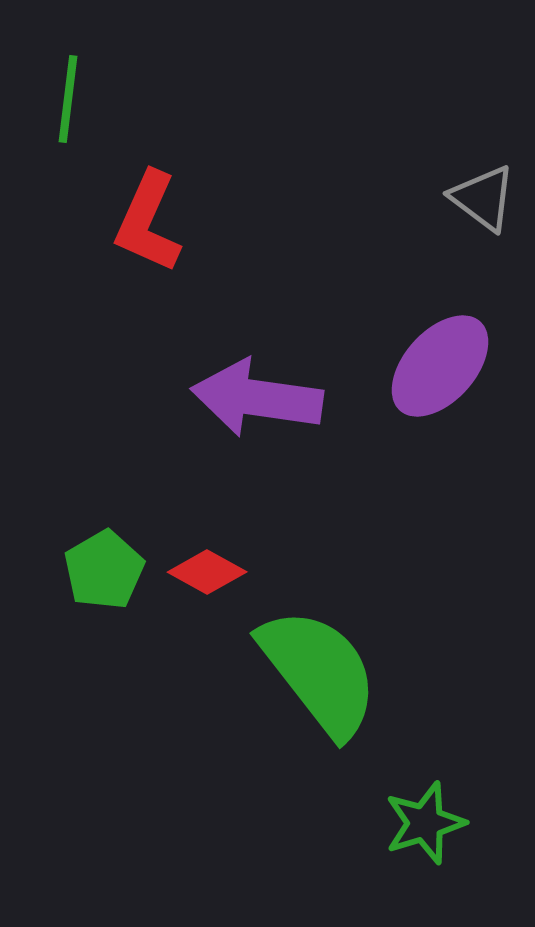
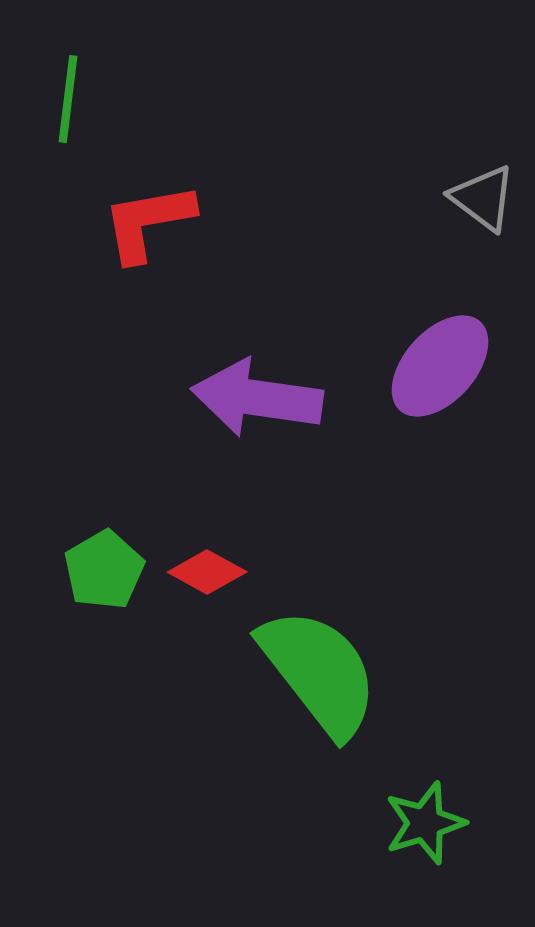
red L-shape: rotated 56 degrees clockwise
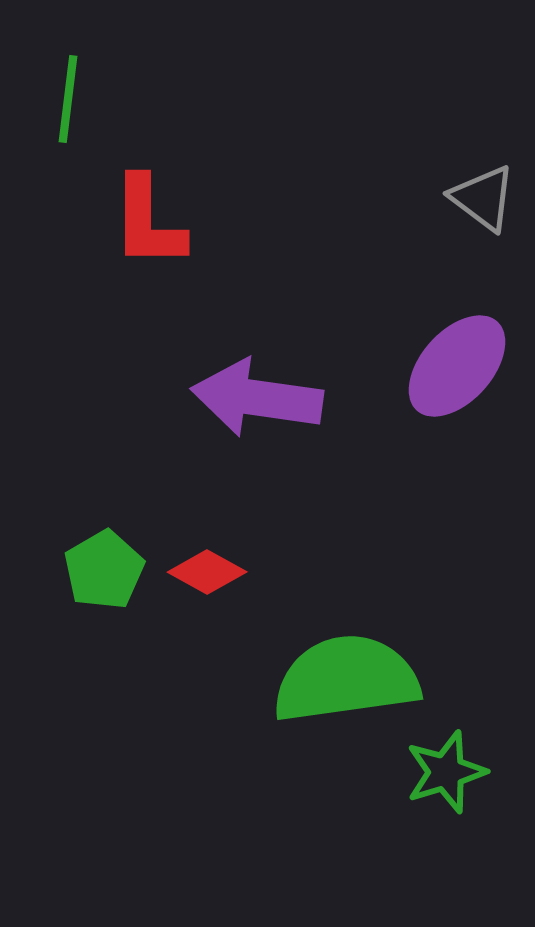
red L-shape: rotated 80 degrees counterclockwise
purple ellipse: moved 17 px right
green semicircle: moved 27 px right, 7 px down; rotated 60 degrees counterclockwise
green star: moved 21 px right, 51 px up
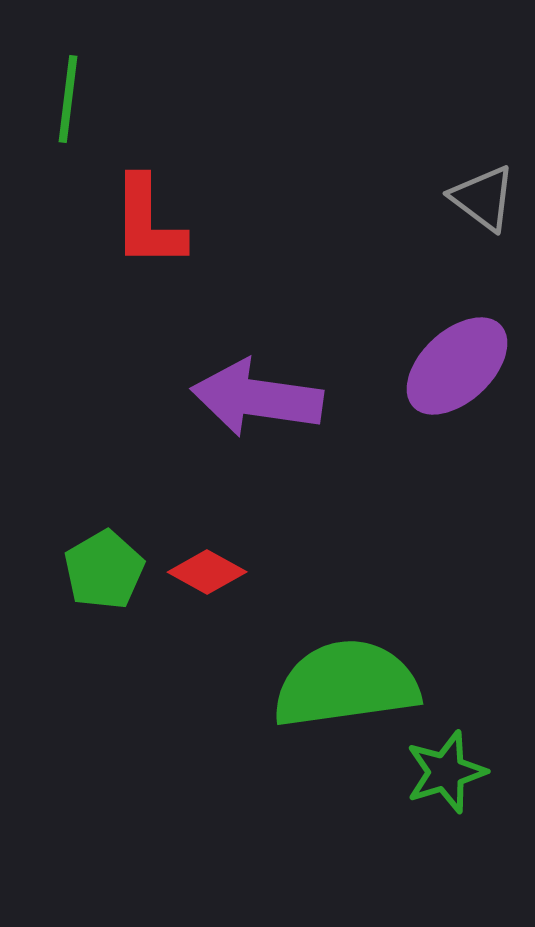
purple ellipse: rotated 5 degrees clockwise
green semicircle: moved 5 px down
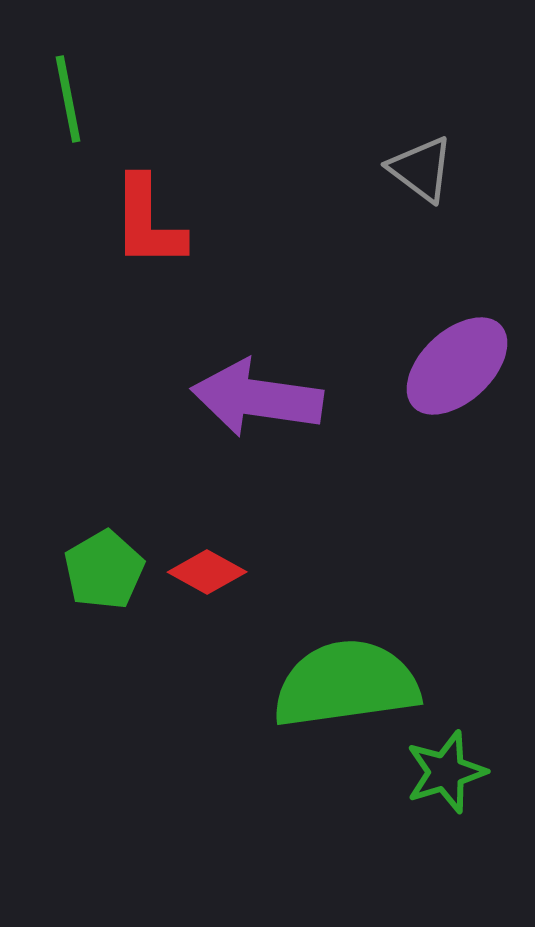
green line: rotated 18 degrees counterclockwise
gray triangle: moved 62 px left, 29 px up
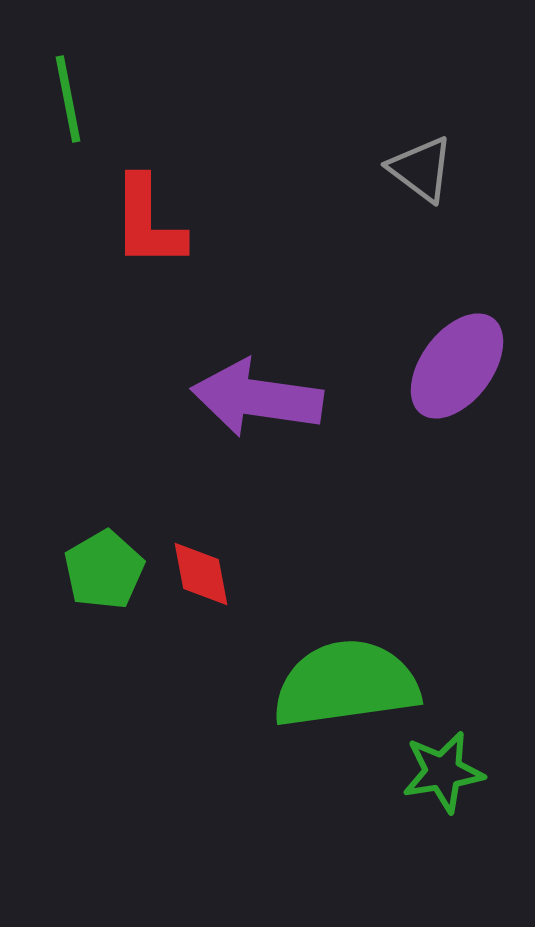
purple ellipse: rotated 10 degrees counterclockwise
red diamond: moved 6 px left, 2 px down; rotated 50 degrees clockwise
green star: moved 3 px left; rotated 8 degrees clockwise
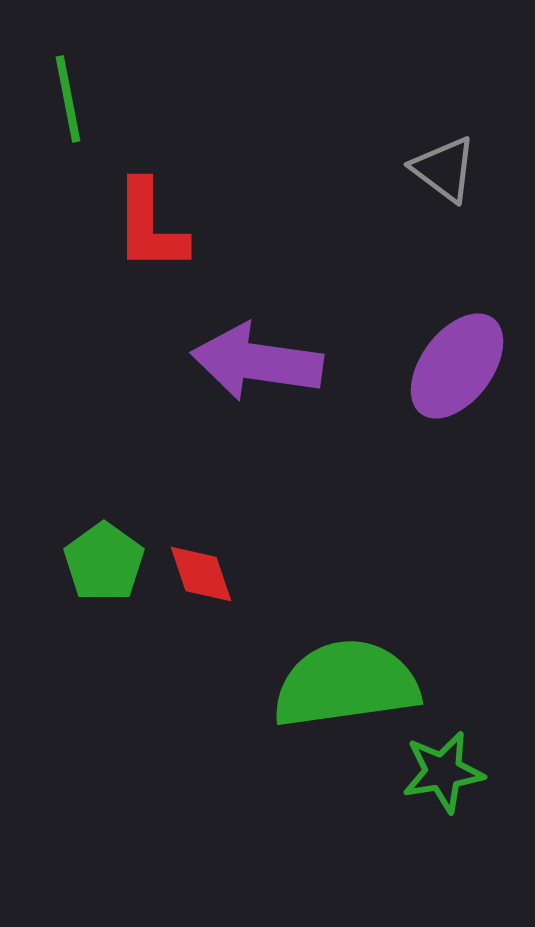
gray triangle: moved 23 px right
red L-shape: moved 2 px right, 4 px down
purple arrow: moved 36 px up
green pentagon: moved 8 px up; rotated 6 degrees counterclockwise
red diamond: rotated 8 degrees counterclockwise
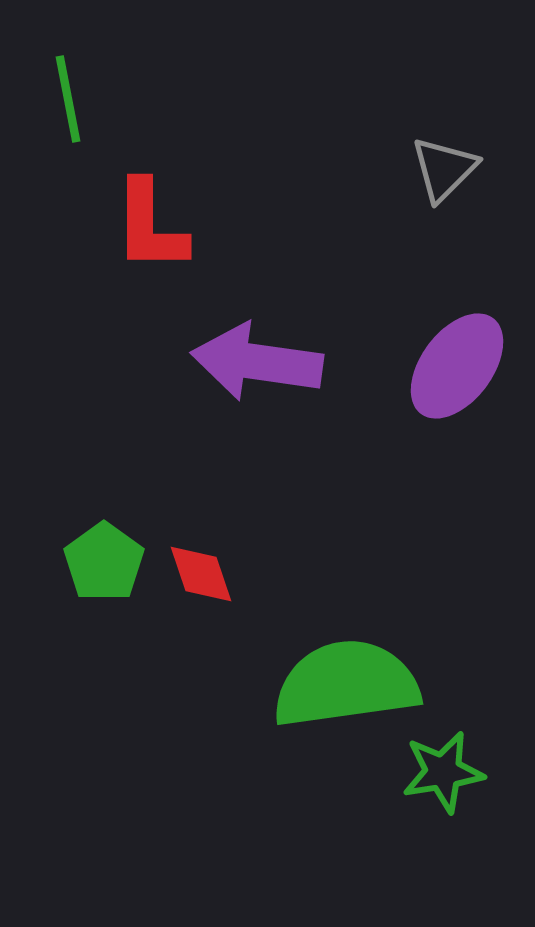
gray triangle: rotated 38 degrees clockwise
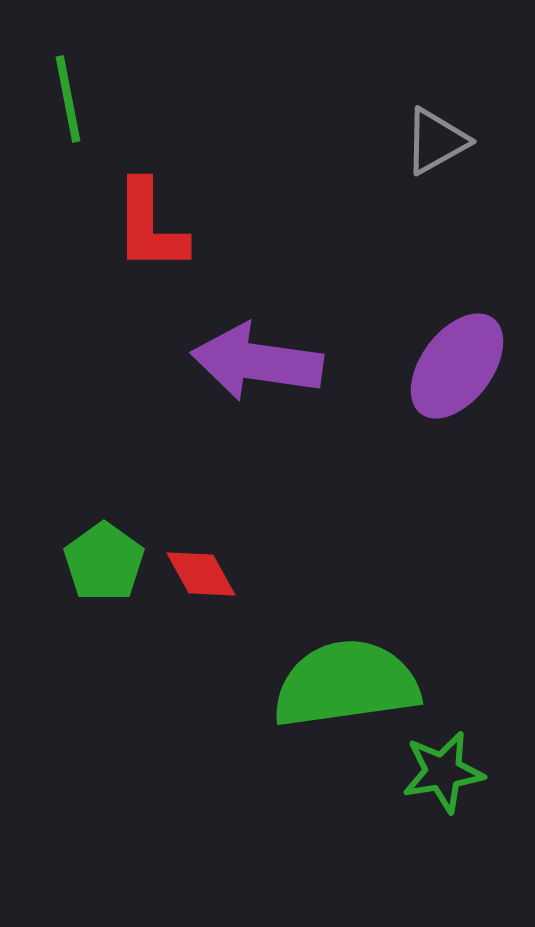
gray triangle: moved 8 px left, 28 px up; rotated 16 degrees clockwise
red diamond: rotated 10 degrees counterclockwise
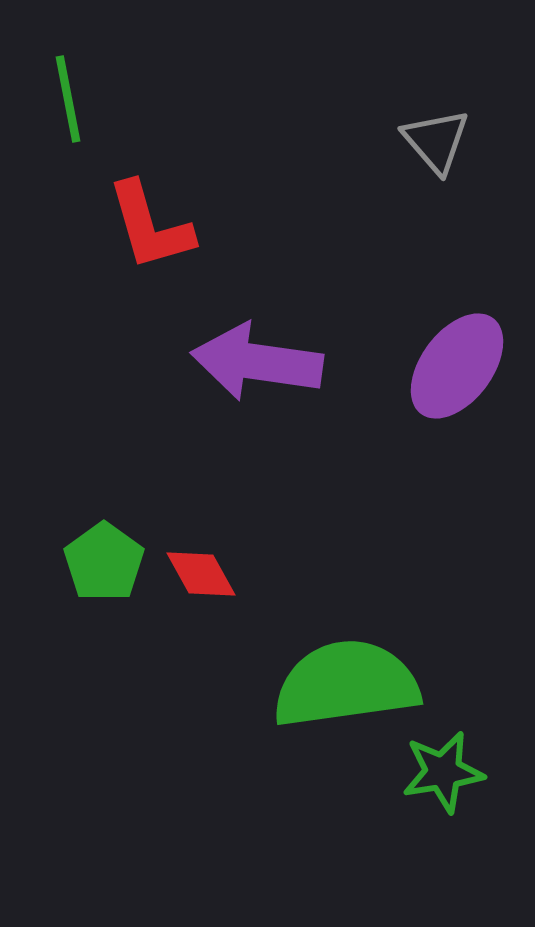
gray triangle: rotated 42 degrees counterclockwise
red L-shape: rotated 16 degrees counterclockwise
